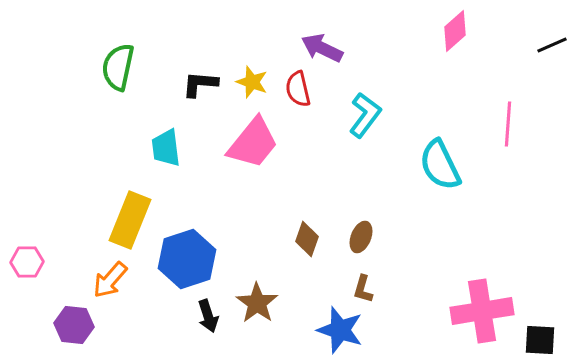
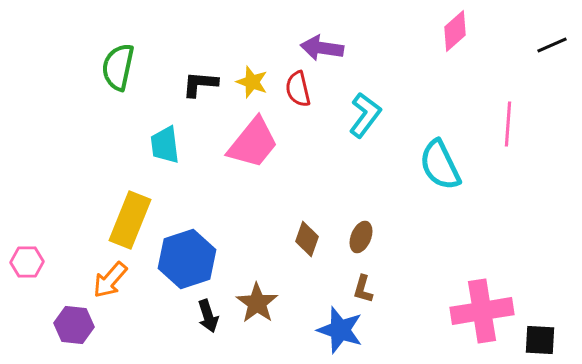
purple arrow: rotated 18 degrees counterclockwise
cyan trapezoid: moved 1 px left, 3 px up
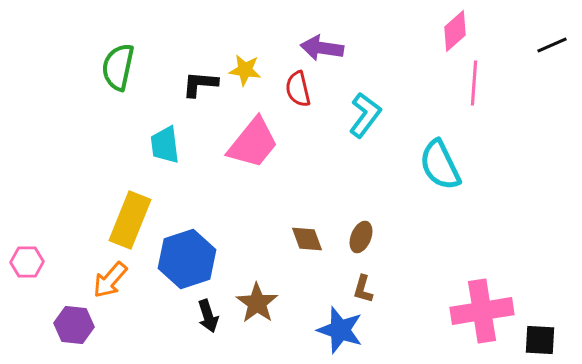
yellow star: moved 7 px left, 12 px up; rotated 12 degrees counterclockwise
pink line: moved 34 px left, 41 px up
brown diamond: rotated 40 degrees counterclockwise
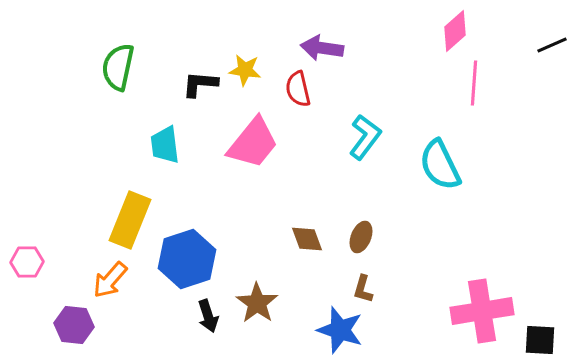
cyan L-shape: moved 22 px down
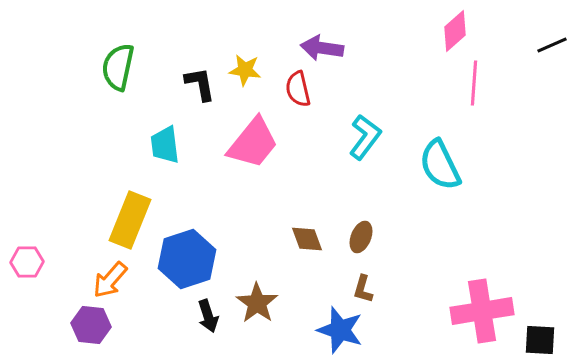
black L-shape: rotated 75 degrees clockwise
purple hexagon: moved 17 px right
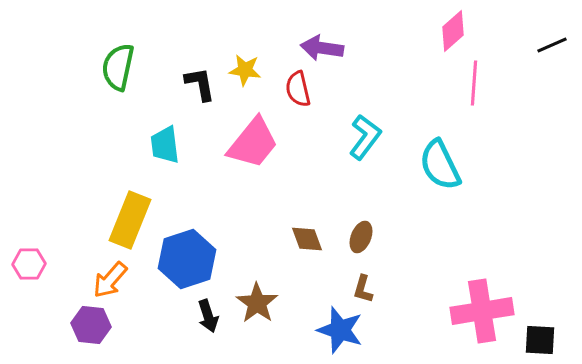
pink diamond: moved 2 px left
pink hexagon: moved 2 px right, 2 px down
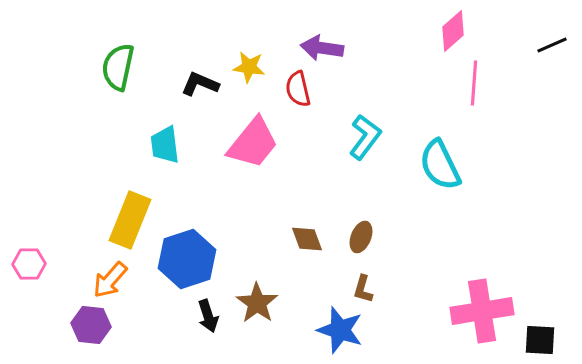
yellow star: moved 4 px right, 3 px up
black L-shape: rotated 57 degrees counterclockwise
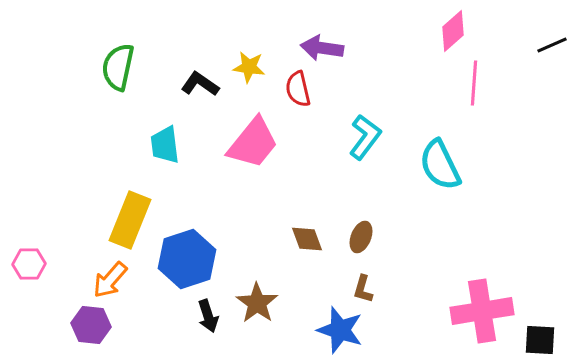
black L-shape: rotated 12 degrees clockwise
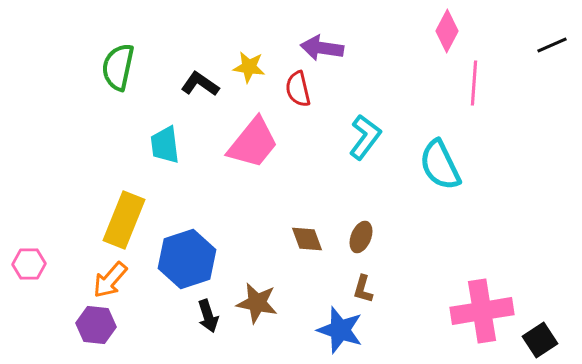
pink diamond: moved 6 px left; rotated 21 degrees counterclockwise
yellow rectangle: moved 6 px left
brown star: rotated 24 degrees counterclockwise
purple hexagon: moved 5 px right
black square: rotated 36 degrees counterclockwise
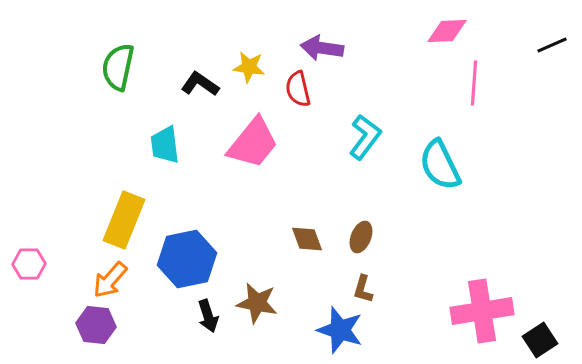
pink diamond: rotated 60 degrees clockwise
blue hexagon: rotated 6 degrees clockwise
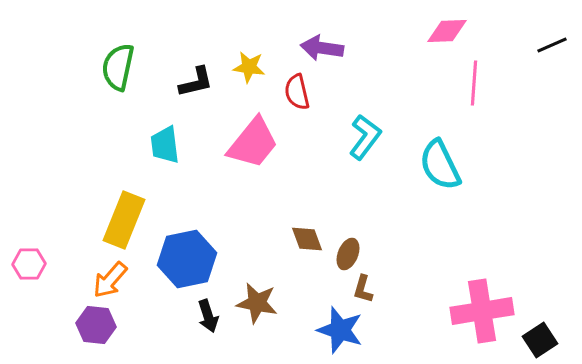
black L-shape: moved 4 px left, 2 px up; rotated 132 degrees clockwise
red semicircle: moved 1 px left, 3 px down
brown ellipse: moved 13 px left, 17 px down
